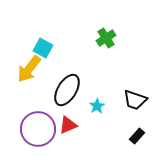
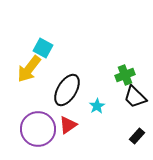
green cross: moved 19 px right, 37 px down; rotated 12 degrees clockwise
black trapezoid: moved 3 px up; rotated 25 degrees clockwise
red triangle: rotated 12 degrees counterclockwise
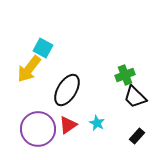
cyan star: moved 17 px down; rotated 14 degrees counterclockwise
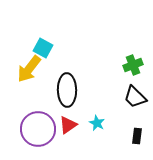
green cross: moved 8 px right, 10 px up
black ellipse: rotated 32 degrees counterclockwise
black rectangle: rotated 35 degrees counterclockwise
